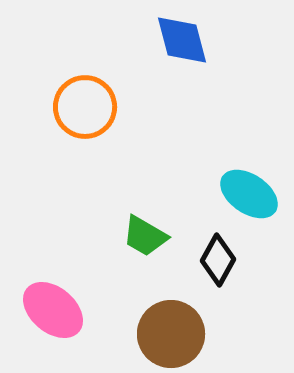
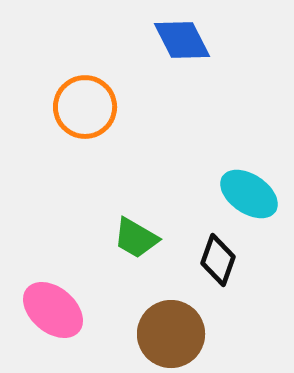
blue diamond: rotated 12 degrees counterclockwise
green trapezoid: moved 9 px left, 2 px down
black diamond: rotated 9 degrees counterclockwise
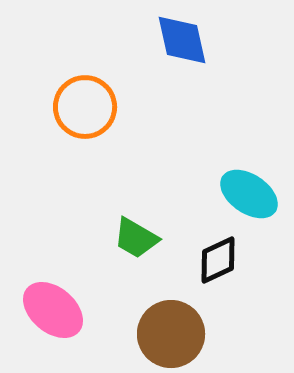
blue diamond: rotated 14 degrees clockwise
black diamond: rotated 45 degrees clockwise
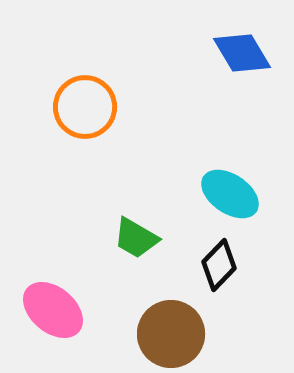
blue diamond: moved 60 px right, 13 px down; rotated 18 degrees counterclockwise
cyan ellipse: moved 19 px left
black diamond: moved 1 px right, 5 px down; rotated 21 degrees counterclockwise
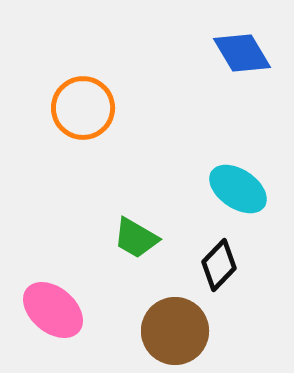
orange circle: moved 2 px left, 1 px down
cyan ellipse: moved 8 px right, 5 px up
brown circle: moved 4 px right, 3 px up
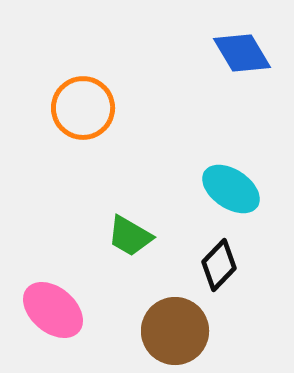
cyan ellipse: moved 7 px left
green trapezoid: moved 6 px left, 2 px up
